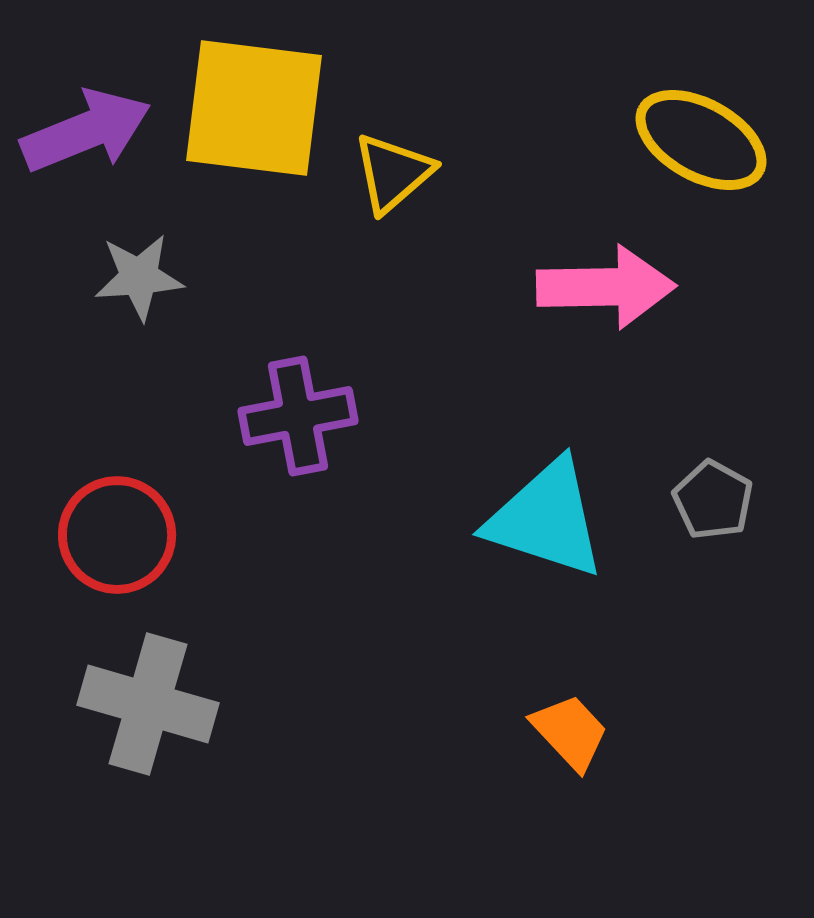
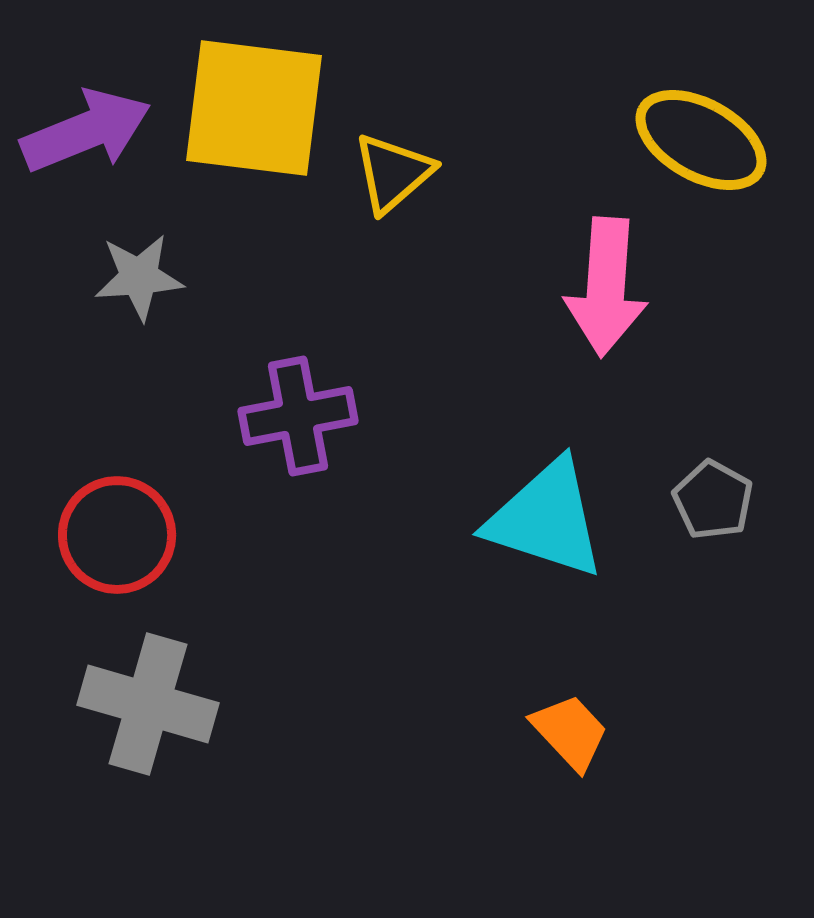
pink arrow: rotated 95 degrees clockwise
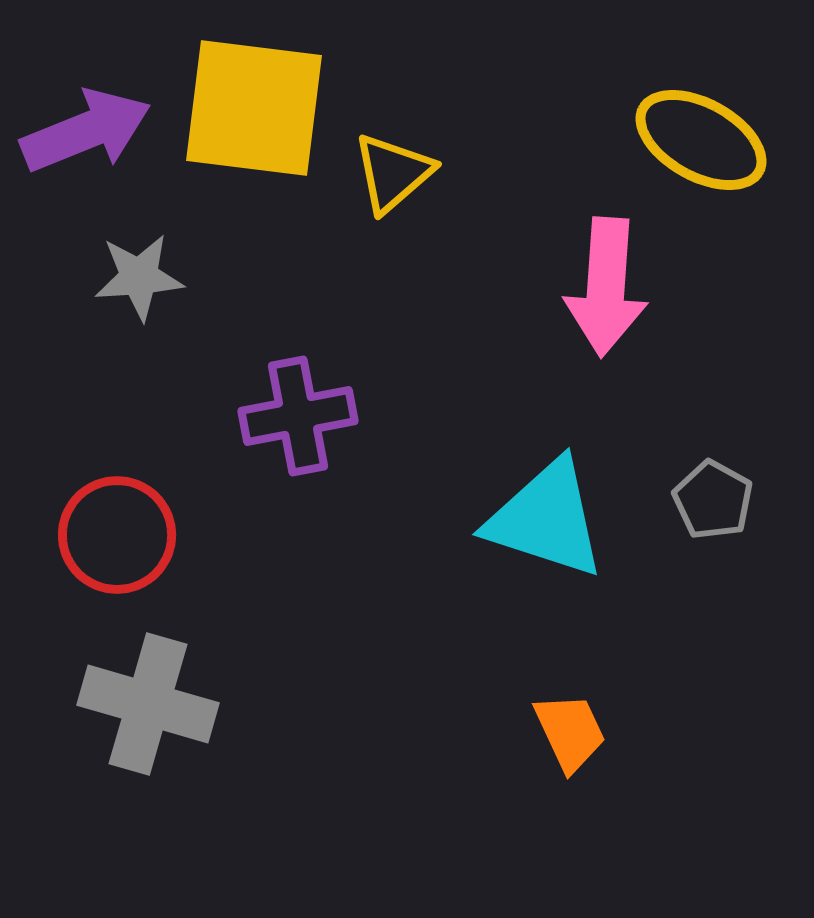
orange trapezoid: rotated 18 degrees clockwise
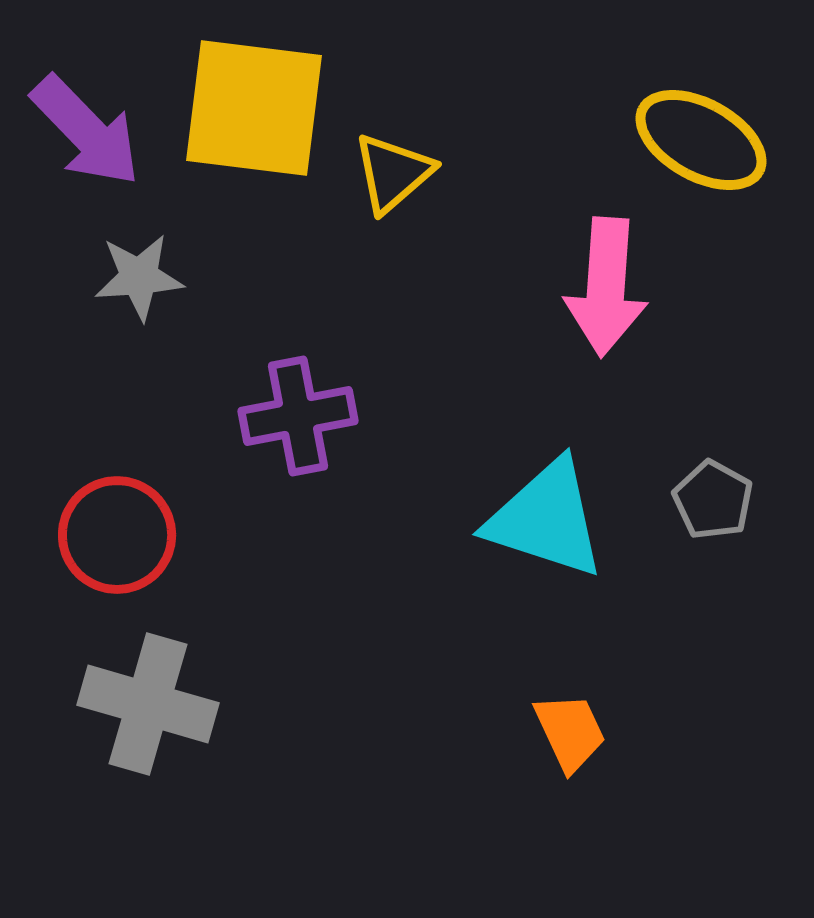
purple arrow: rotated 68 degrees clockwise
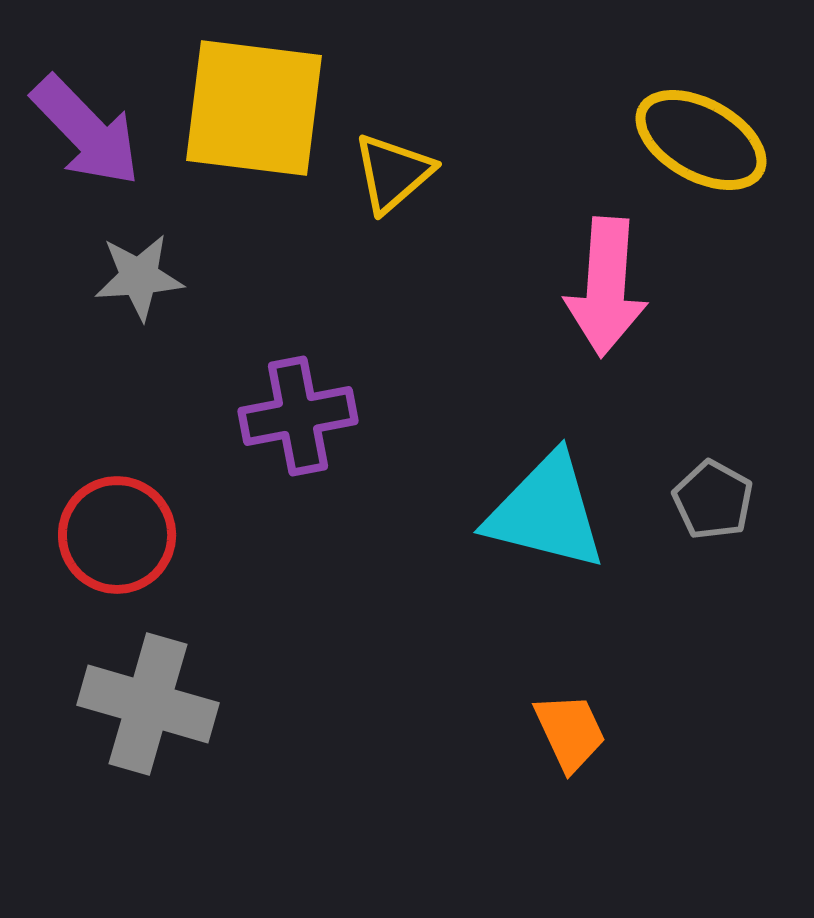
cyan triangle: moved 7 px up; rotated 4 degrees counterclockwise
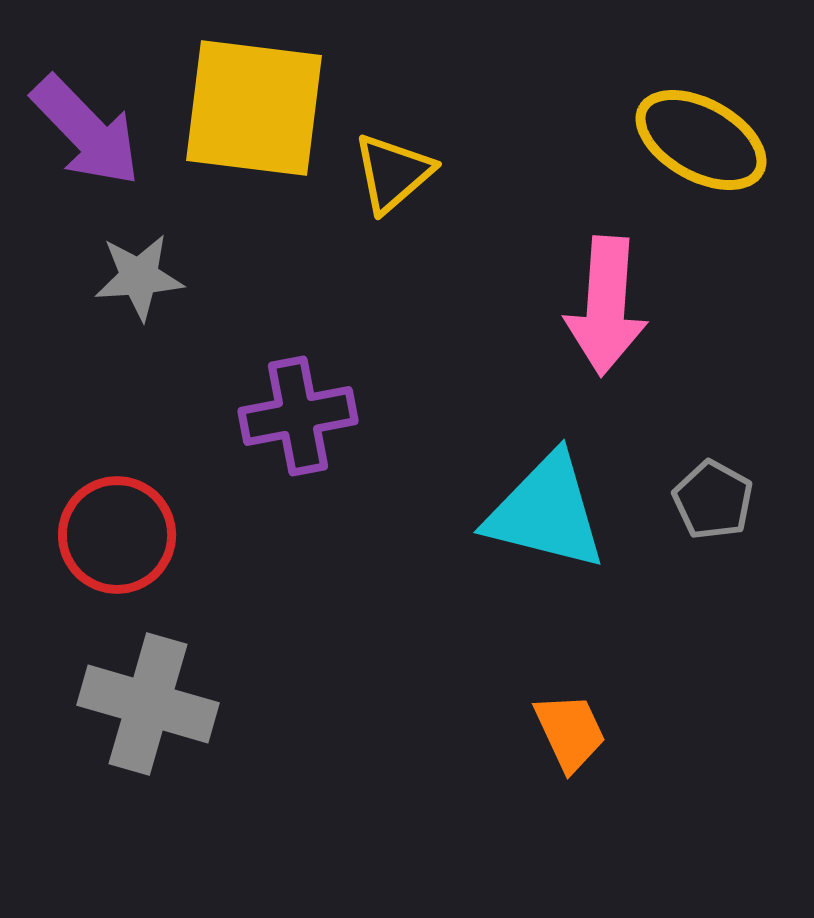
pink arrow: moved 19 px down
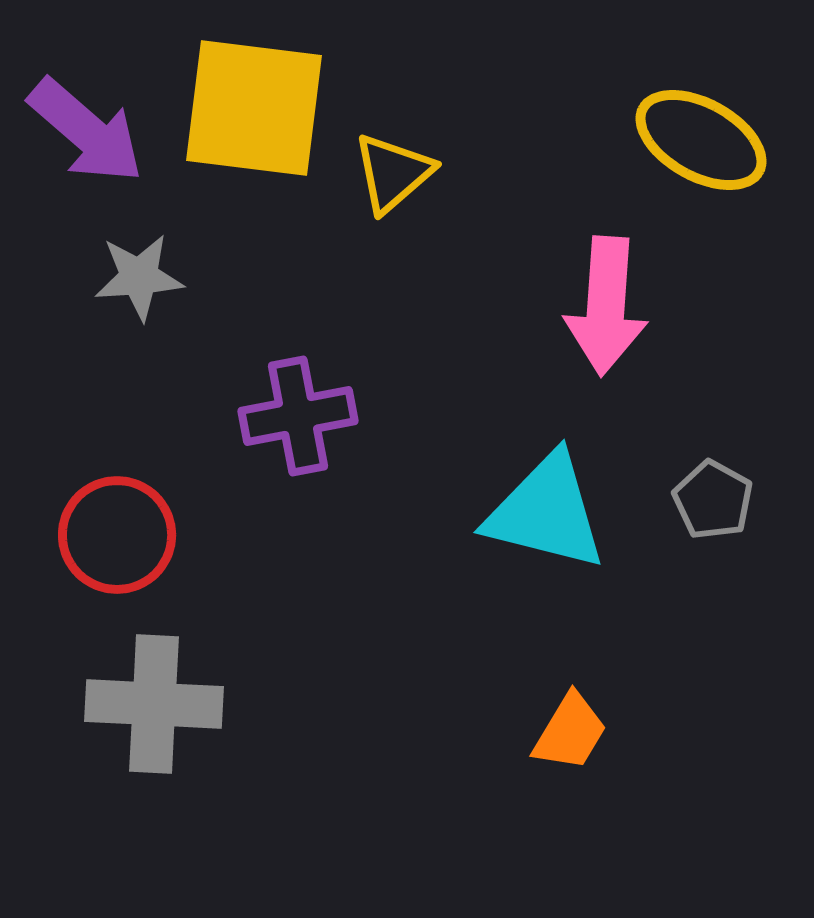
purple arrow: rotated 5 degrees counterclockwise
gray cross: moved 6 px right; rotated 13 degrees counterclockwise
orange trapezoid: rotated 56 degrees clockwise
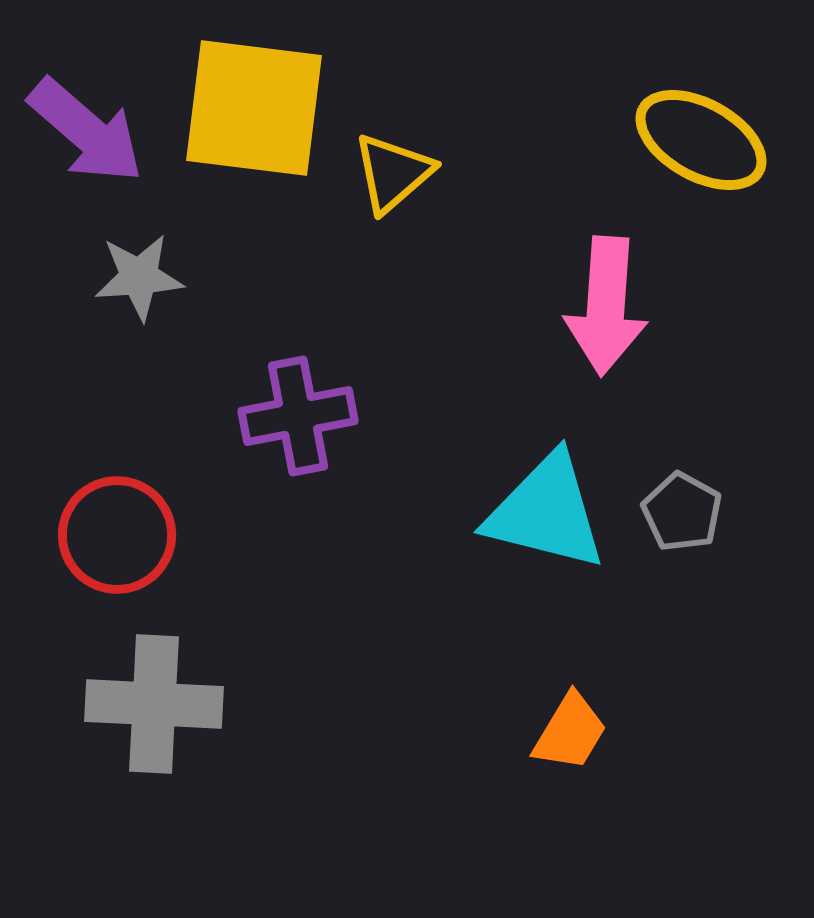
gray pentagon: moved 31 px left, 12 px down
